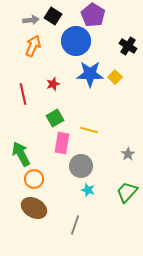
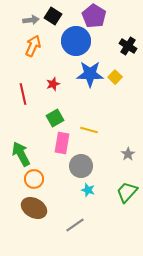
purple pentagon: moved 1 px right, 1 px down
gray line: rotated 36 degrees clockwise
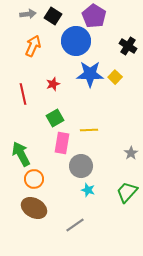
gray arrow: moved 3 px left, 6 px up
yellow line: rotated 18 degrees counterclockwise
gray star: moved 3 px right, 1 px up
